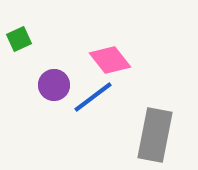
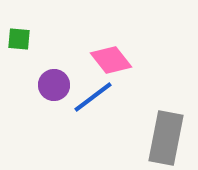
green square: rotated 30 degrees clockwise
pink diamond: moved 1 px right
gray rectangle: moved 11 px right, 3 px down
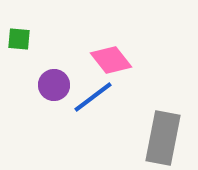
gray rectangle: moved 3 px left
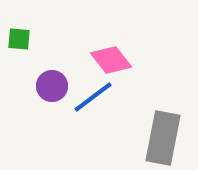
purple circle: moved 2 px left, 1 px down
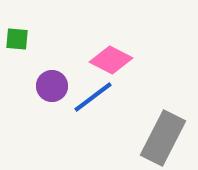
green square: moved 2 px left
pink diamond: rotated 24 degrees counterclockwise
gray rectangle: rotated 16 degrees clockwise
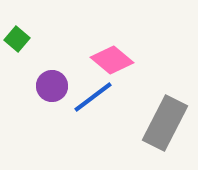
green square: rotated 35 degrees clockwise
pink diamond: moved 1 px right; rotated 12 degrees clockwise
gray rectangle: moved 2 px right, 15 px up
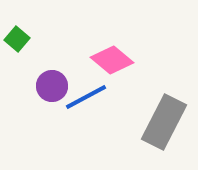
blue line: moved 7 px left; rotated 9 degrees clockwise
gray rectangle: moved 1 px left, 1 px up
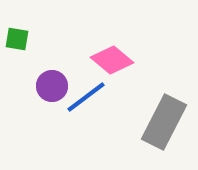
green square: rotated 30 degrees counterclockwise
blue line: rotated 9 degrees counterclockwise
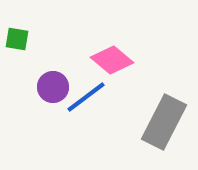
purple circle: moved 1 px right, 1 px down
